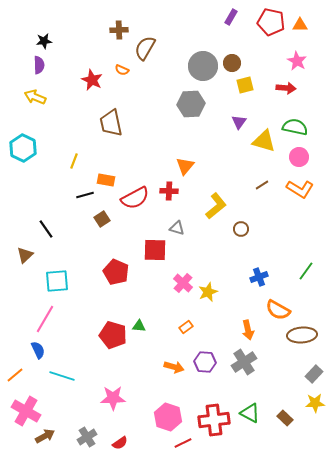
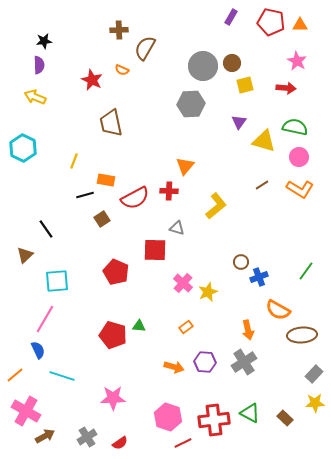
brown circle at (241, 229): moved 33 px down
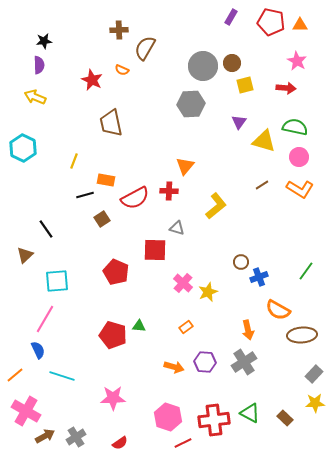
gray cross at (87, 437): moved 11 px left
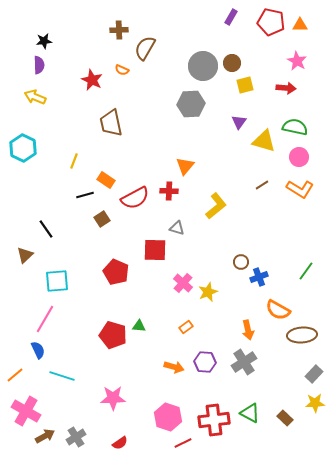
orange rectangle at (106, 180): rotated 24 degrees clockwise
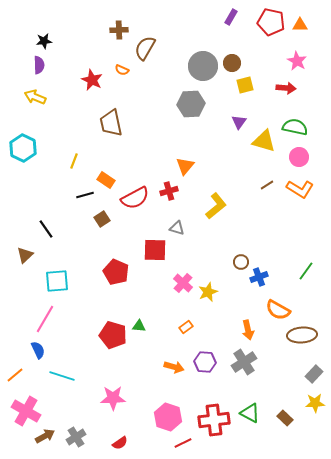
brown line at (262, 185): moved 5 px right
red cross at (169, 191): rotated 18 degrees counterclockwise
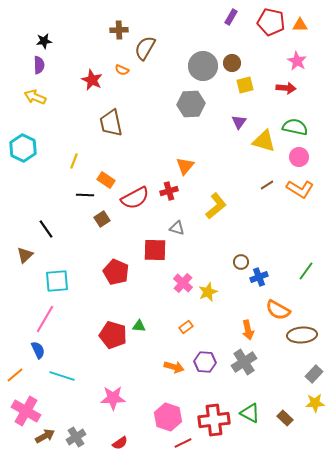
black line at (85, 195): rotated 18 degrees clockwise
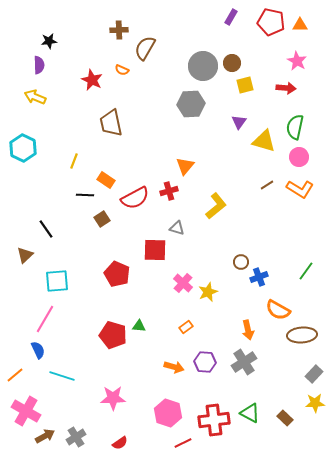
black star at (44, 41): moved 5 px right
green semicircle at (295, 127): rotated 90 degrees counterclockwise
red pentagon at (116, 272): moved 1 px right, 2 px down
pink hexagon at (168, 417): moved 4 px up
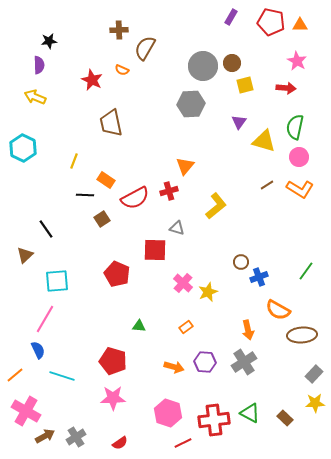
red pentagon at (113, 335): moved 26 px down
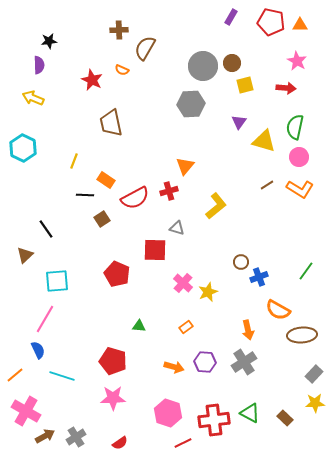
yellow arrow at (35, 97): moved 2 px left, 1 px down
